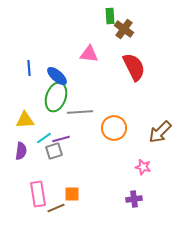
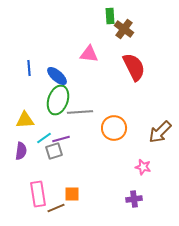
green ellipse: moved 2 px right, 3 px down
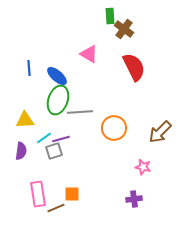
pink triangle: rotated 24 degrees clockwise
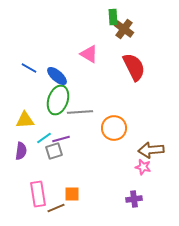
green rectangle: moved 3 px right, 1 px down
blue line: rotated 56 degrees counterclockwise
brown arrow: moved 9 px left, 18 px down; rotated 40 degrees clockwise
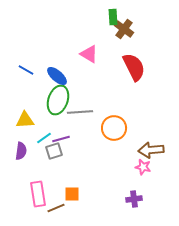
blue line: moved 3 px left, 2 px down
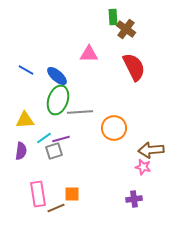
brown cross: moved 2 px right
pink triangle: rotated 30 degrees counterclockwise
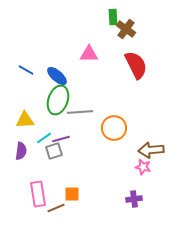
red semicircle: moved 2 px right, 2 px up
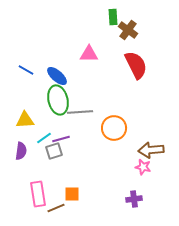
brown cross: moved 2 px right, 1 px down
green ellipse: rotated 32 degrees counterclockwise
